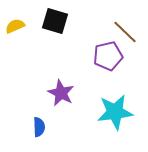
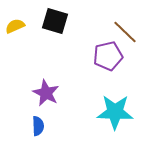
purple star: moved 15 px left
cyan star: rotated 9 degrees clockwise
blue semicircle: moved 1 px left, 1 px up
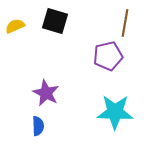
brown line: moved 9 px up; rotated 56 degrees clockwise
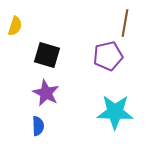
black square: moved 8 px left, 34 px down
yellow semicircle: rotated 132 degrees clockwise
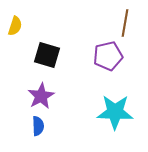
purple star: moved 5 px left, 3 px down; rotated 16 degrees clockwise
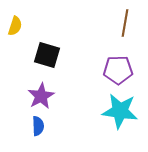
purple pentagon: moved 10 px right, 14 px down; rotated 12 degrees clockwise
cyan star: moved 5 px right, 1 px up; rotated 6 degrees clockwise
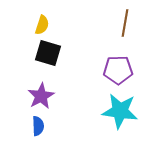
yellow semicircle: moved 27 px right, 1 px up
black square: moved 1 px right, 2 px up
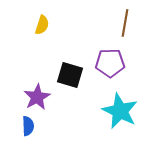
black square: moved 22 px right, 22 px down
purple pentagon: moved 8 px left, 7 px up
purple star: moved 4 px left, 1 px down
cyan star: rotated 18 degrees clockwise
blue semicircle: moved 10 px left
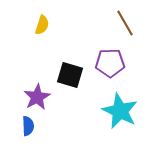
brown line: rotated 40 degrees counterclockwise
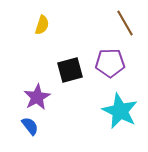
black square: moved 5 px up; rotated 32 degrees counterclockwise
blue semicircle: moved 2 px right; rotated 36 degrees counterclockwise
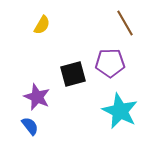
yellow semicircle: rotated 12 degrees clockwise
black square: moved 3 px right, 4 px down
purple star: rotated 20 degrees counterclockwise
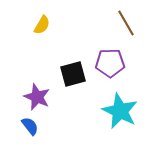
brown line: moved 1 px right
